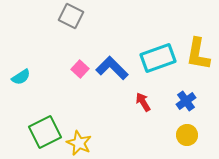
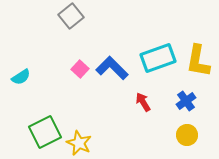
gray square: rotated 25 degrees clockwise
yellow L-shape: moved 7 px down
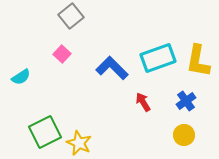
pink square: moved 18 px left, 15 px up
yellow circle: moved 3 px left
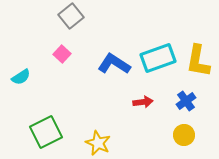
blue L-shape: moved 2 px right, 4 px up; rotated 12 degrees counterclockwise
red arrow: rotated 114 degrees clockwise
green square: moved 1 px right
yellow star: moved 19 px right
